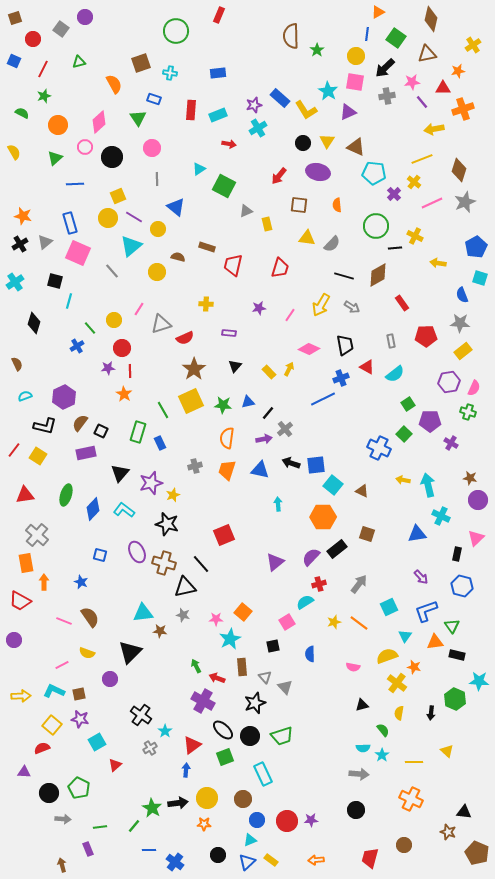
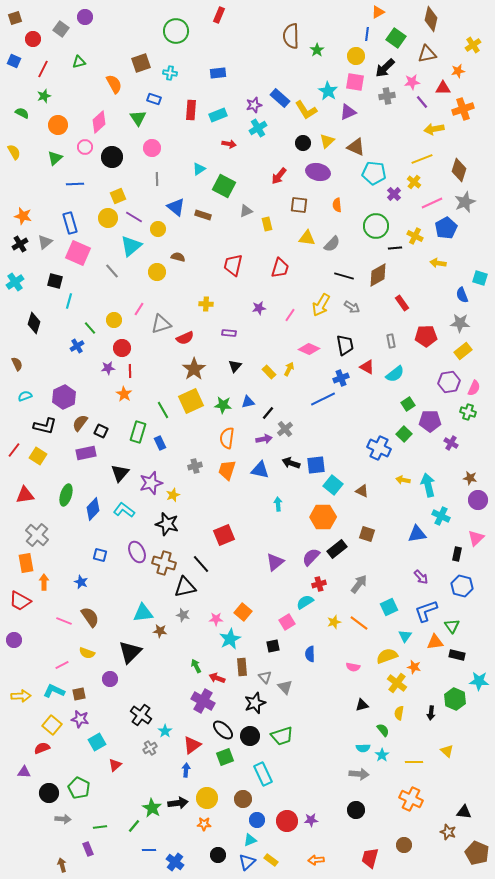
yellow triangle at (327, 141): rotated 14 degrees clockwise
brown rectangle at (207, 247): moved 4 px left, 32 px up
blue pentagon at (476, 247): moved 30 px left, 19 px up
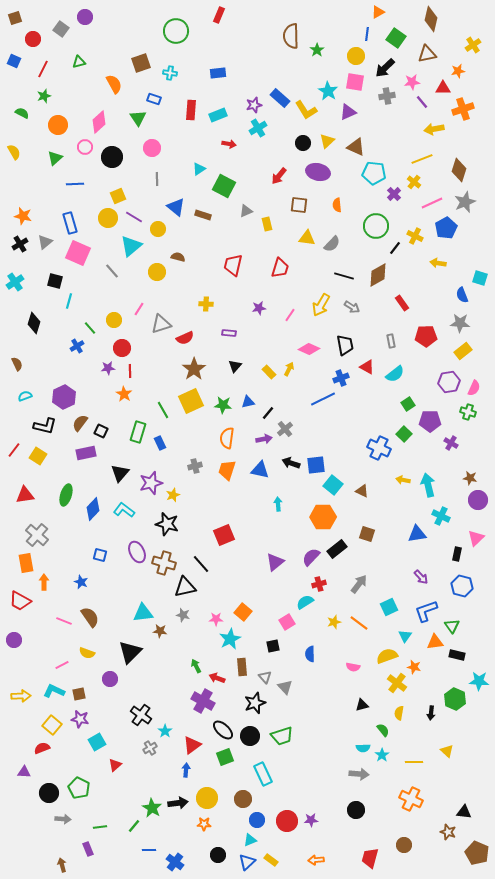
black line at (395, 248): rotated 48 degrees counterclockwise
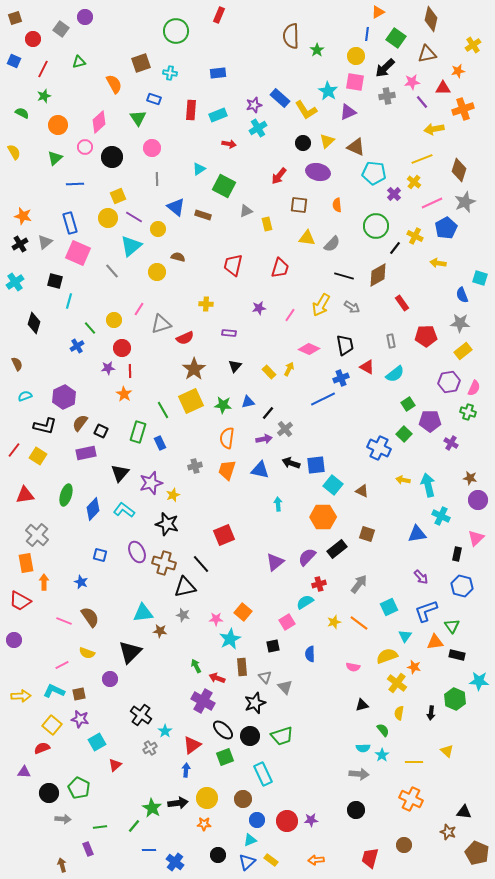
purple semicircle at (311, 557): moved 4 px left
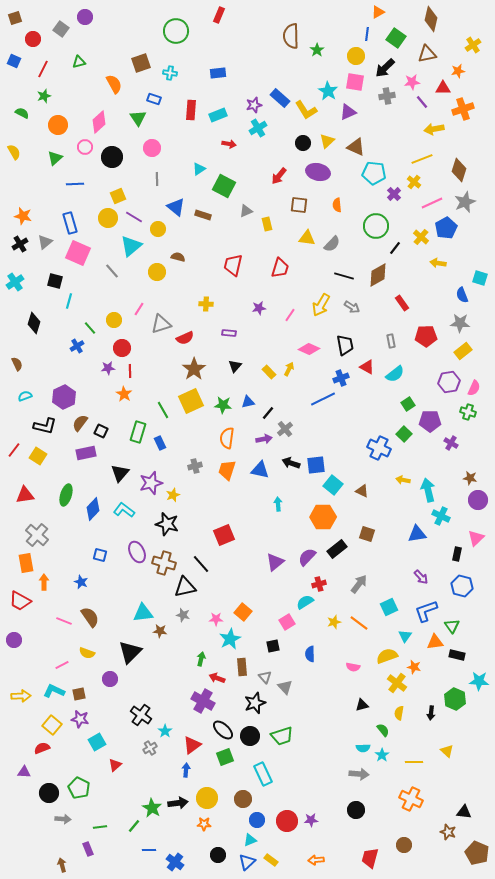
yellow cross at (415, 236): moved 6 px right, 1 px down; rotated 14 degrees clockwise
cyan arrow at (428, 485): moved 5 px down
green arrow at (196, 666): moved 5 px right, 7 px up; rotated 40 degrees clockwise
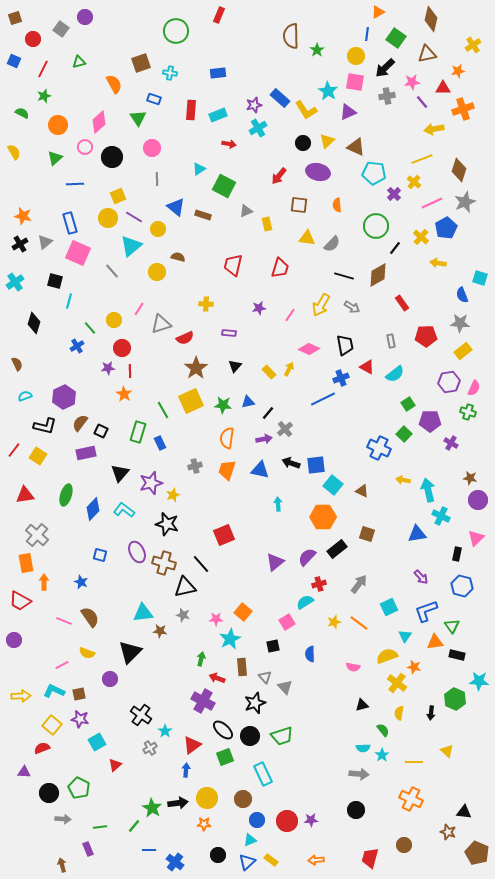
brown star at (194, 369): moved 2 px right, 1 px up
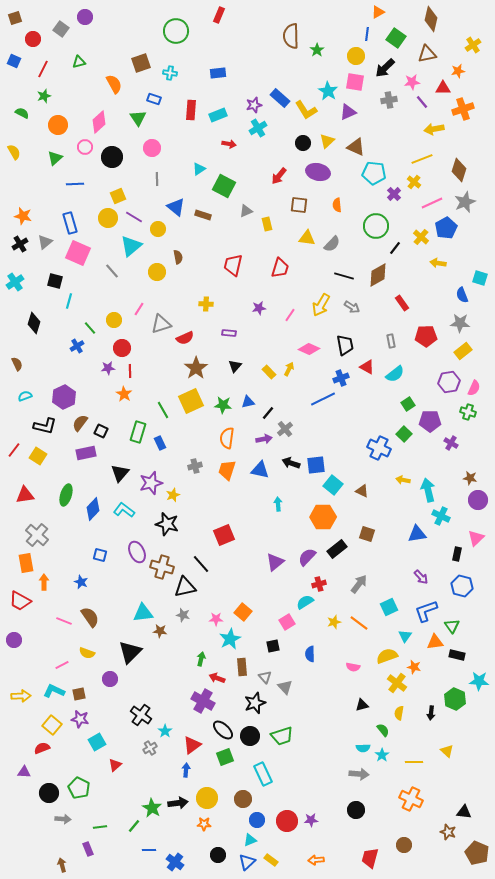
gray cross at (387, 96): moved 2 px right, 4 px down
brown semicircle at (178, 257): rotated 64 degrees clockwise
brown cross at (164, 563): moved 2 px left, 4 px down
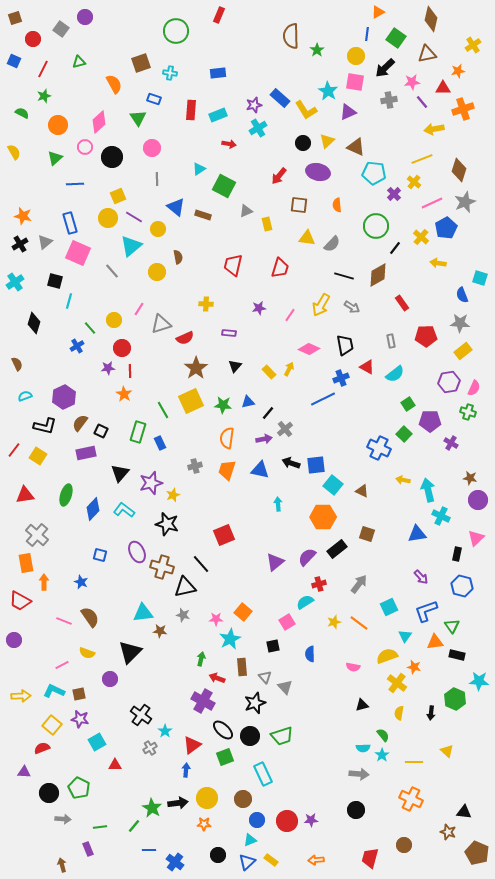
green semicircle at (383, 730): moved 5 px down
red triangle at (115, 765): rotated 40 degrees clockwise
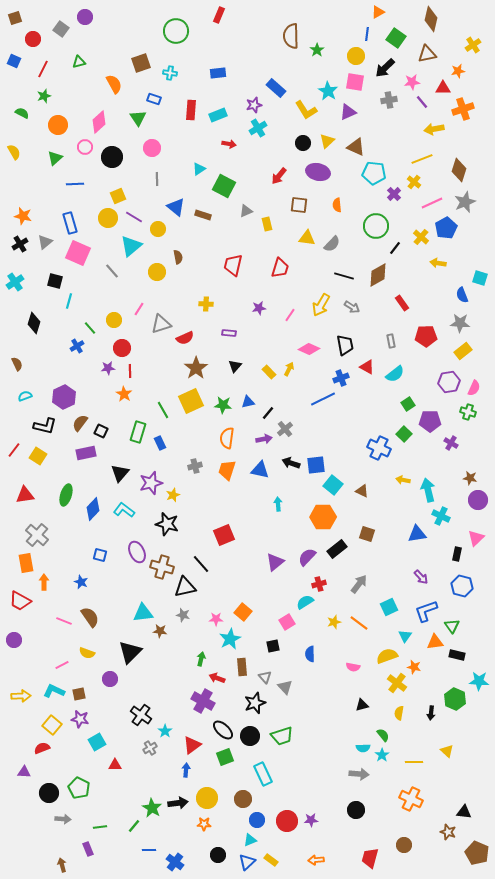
blue rectangle at (280, 98): moved 4 px left, 10 px up
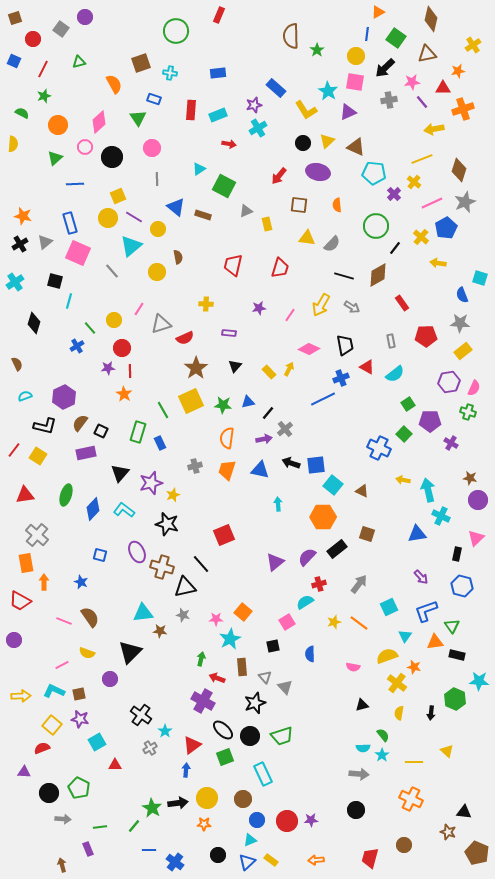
yellow semicircle at (14, 152): moved 1 px left, 8 px up; rotated 35 degrees clockwise
